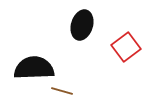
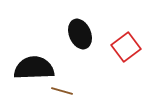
black ellipse: moved 2 px left, 9 px down; rotated 40 degrees counterclockwise
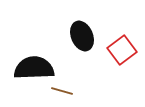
black ellipse: moved 2 px right, 2 px down
red square: moved 4 px left, 3 px down
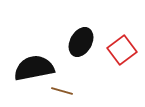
black ellipse: moved 1 px left, 6 px down; rotated 52 degrees clockwise
black semicircle: rotated 9 degrees counterclockwise
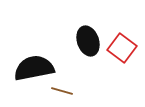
black ellipse: moved 7 px right, 1 px up; rotated 48 degrees counterclockwise
red square: moved 2 px up; rotated 16 degrees counterclockwise
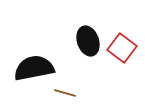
brown line: moved 3 px right, 2 px down
